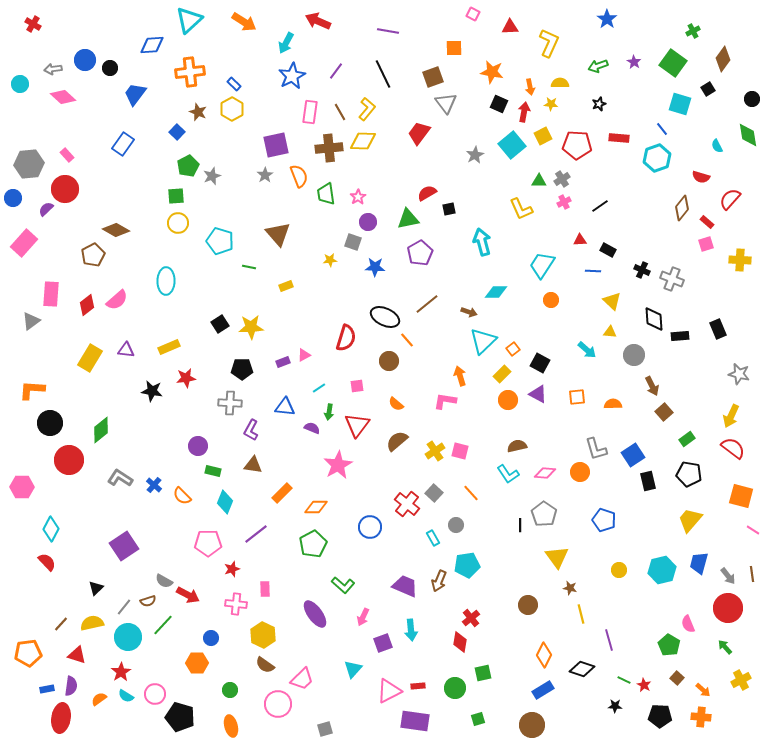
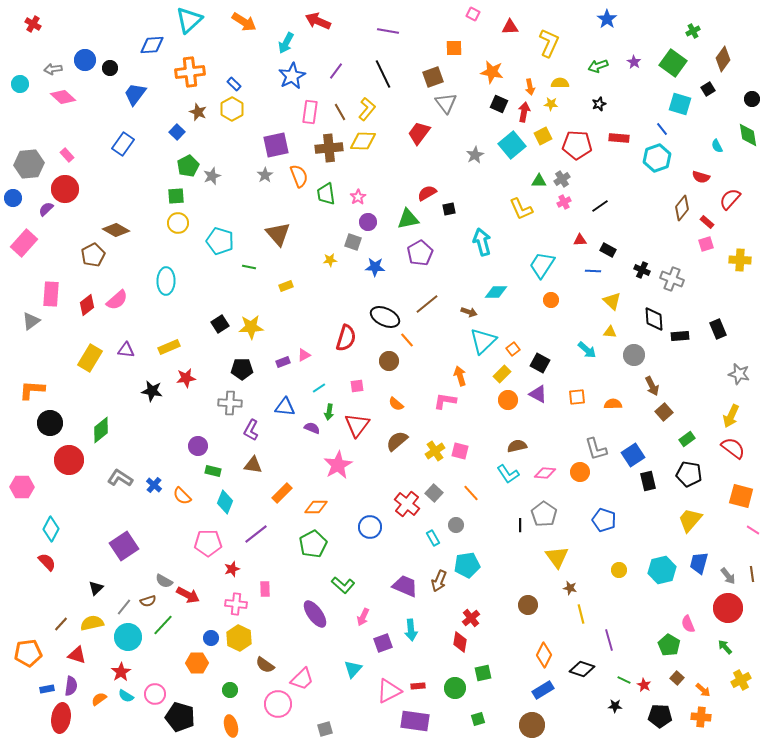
yellow hexagon at (263, 635): moved 24 px left, 3 px down
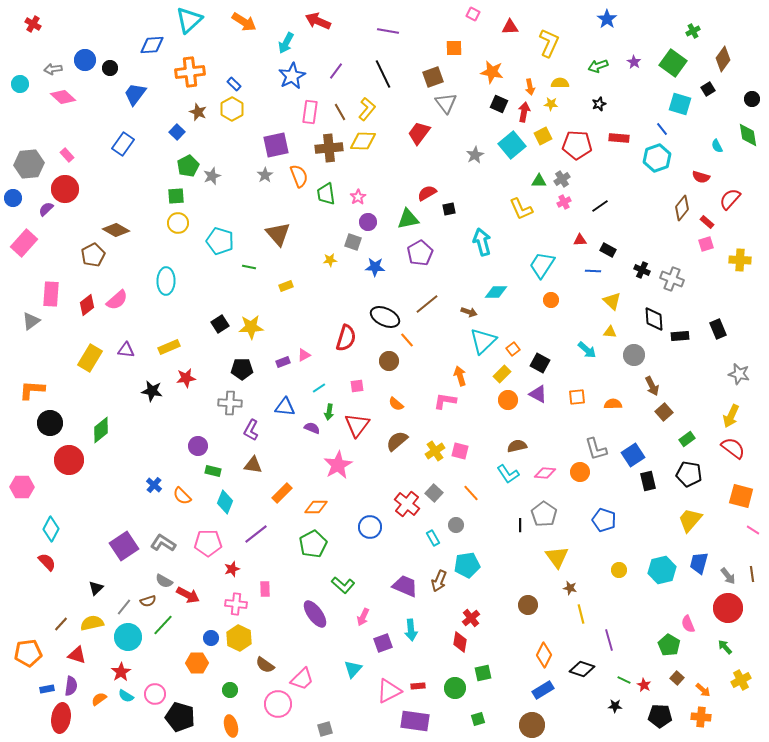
gray L-shape at (120, 478): moved 43 px right, 65 px down
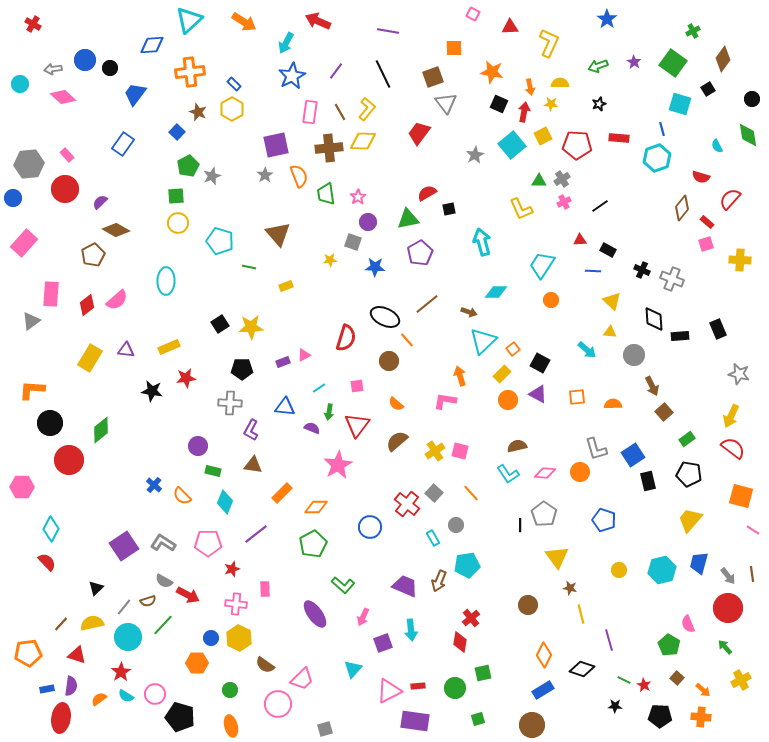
blue line at (662, 129): rotated 24 degrees clockwise
purple semicircle at (46, 209): moved 54 px right, 7 px up
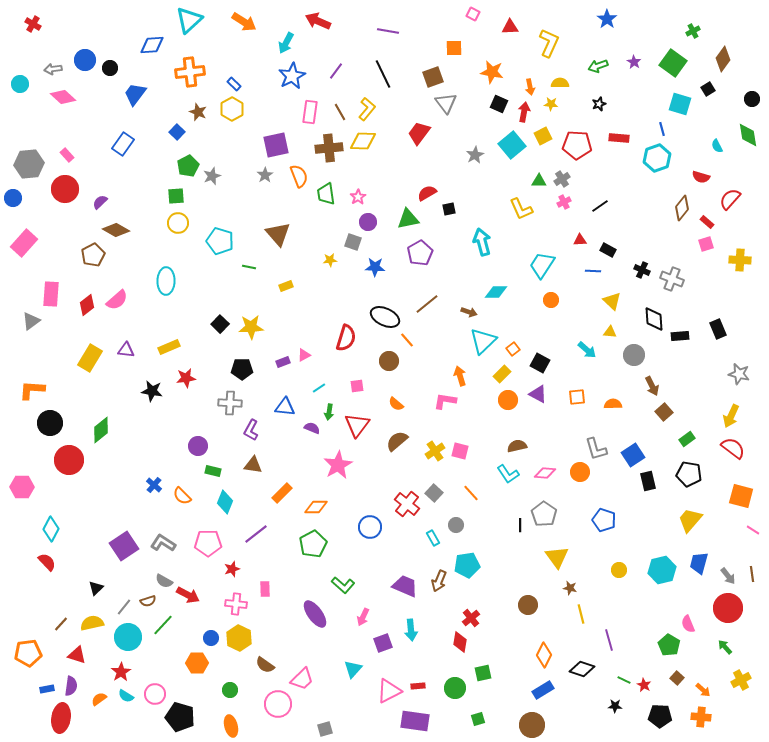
black square at (220, 324): rotated 12 degrees counterclockwise
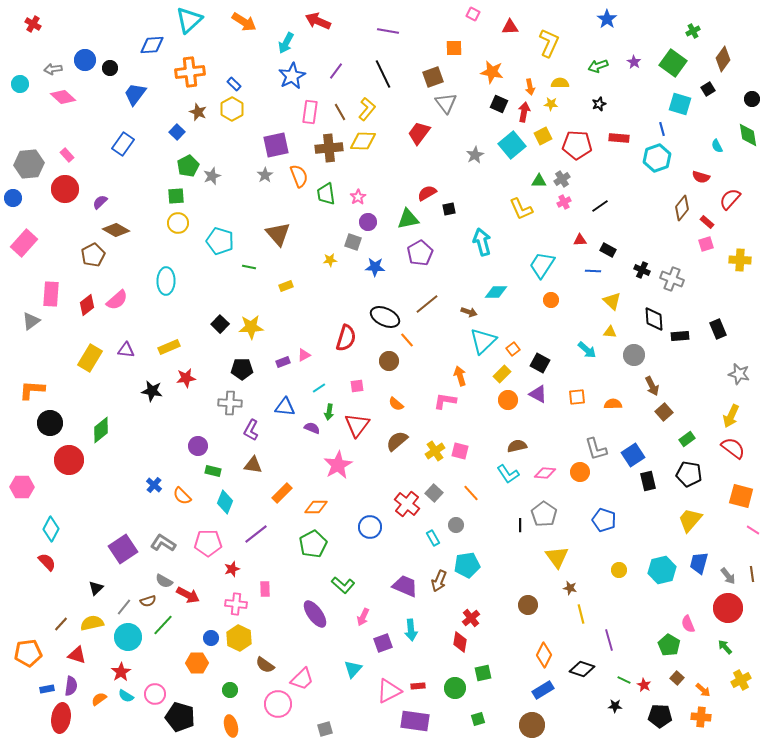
purple square at (124, 546): moved 1 px left, 3 px down
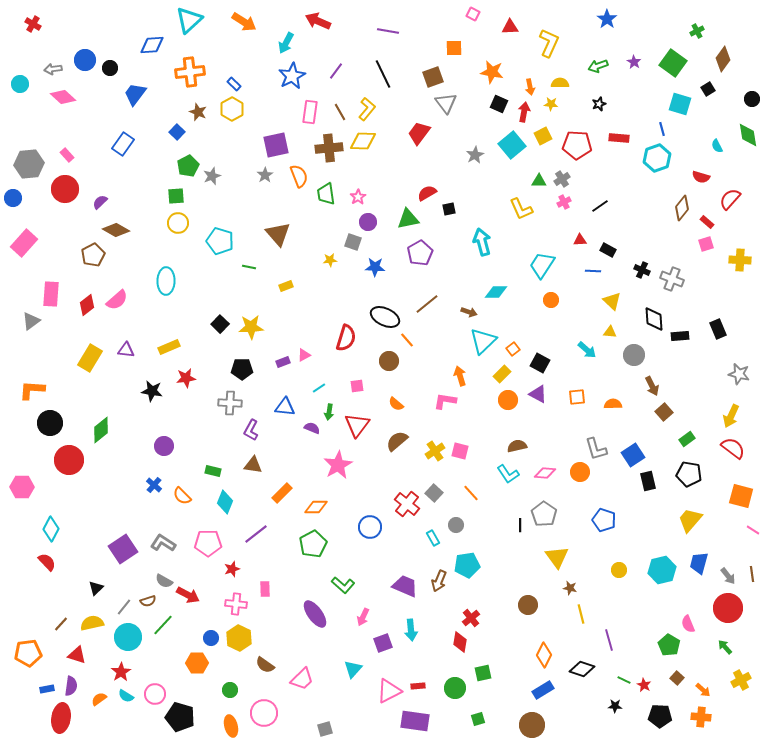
green cross at (693, 31): moved 4 px right
purple circle at (198, 446): moved 34 px left
pink circle at (278, 704): moved 14 px left, 9 px down
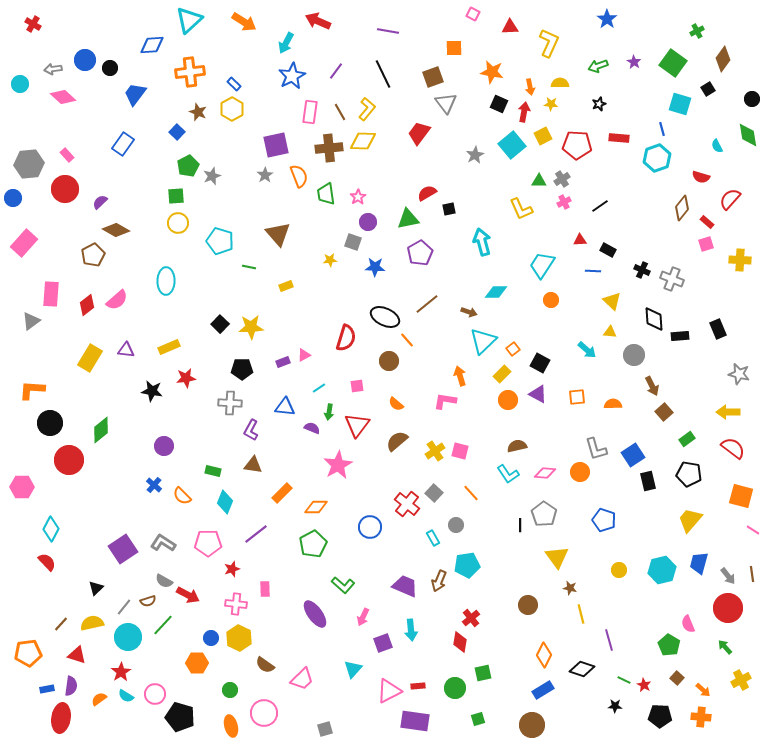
yellow arrow at (731, 416): moved 3 px left, 4 px up; rotated 65 degrees clockwise
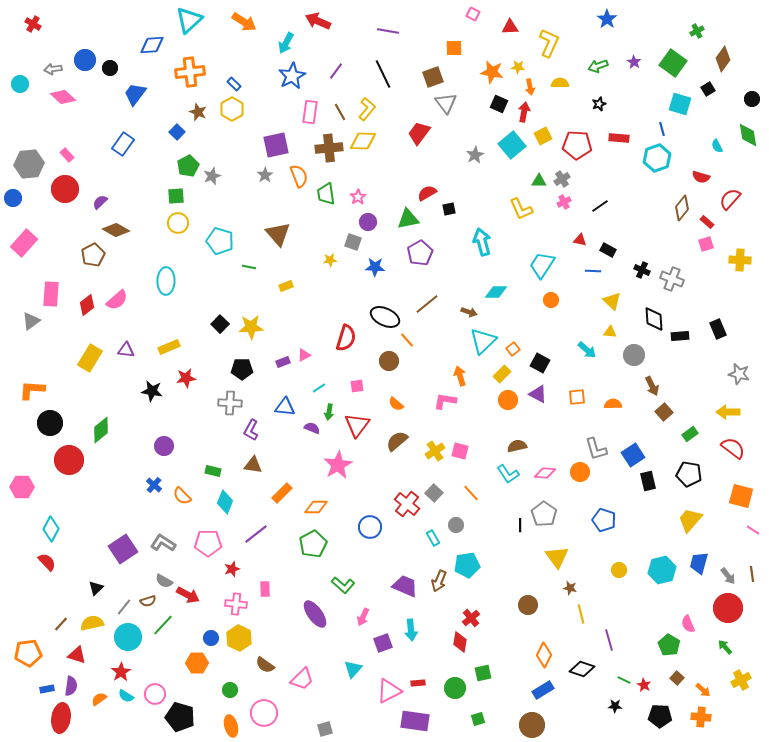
yellow star at (551, 104): moved 33 px left, 37 px up
red triangle at (580, 240): rotated 16 degrees clockwise
green rectangle at (687, 439): moved 3 px right, 5 px up
red rectangle at (418, 686): moved 3 px up
